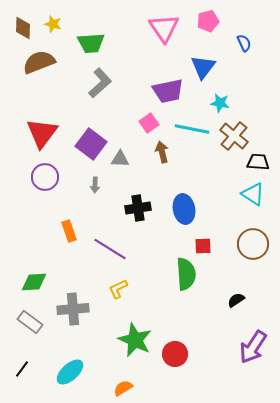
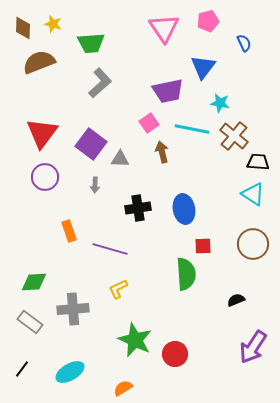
purple line: rotated 16 degrees counterclockwise
black semicircle: rotated 12 degrees clockwise
cyan ellipse: rotated 12 degrees clockwise
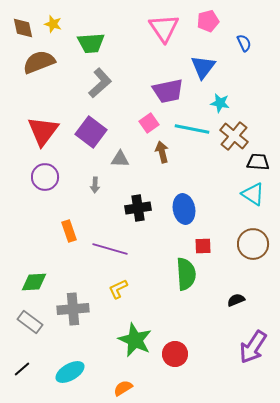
brown diamond: rotated 15 degrees counterclockwise
red triangle: moved 1 px right, 2 px up
purple square: moved 12 px up
black line: rotated 12 degrees clockwise
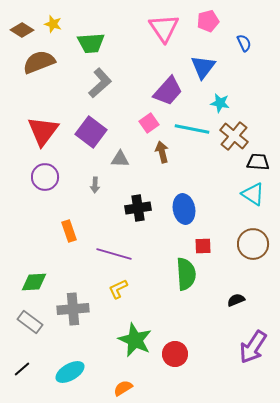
brown diamond: moved 1 px left, 2 px down; rotated 45 degrees counterclockwise
purple trapezoid: rotated 36 degrees counterclockwise
purple line: moved 4 px right, 5 px down
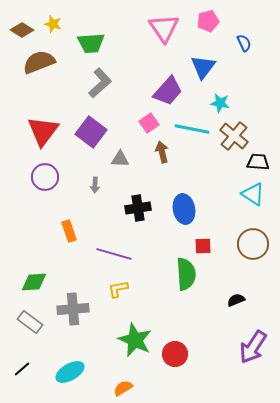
yellow L-shape: rotated 15 degrees clockwise
